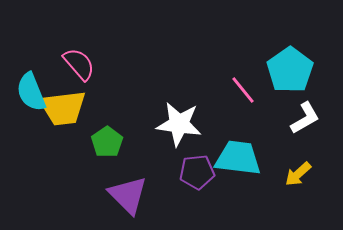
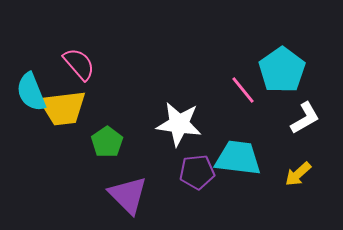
cyan pentagon: moved 8 px left
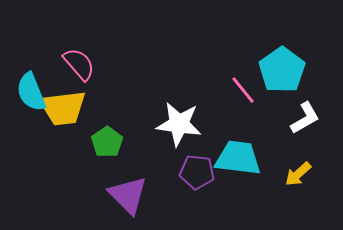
purple pentagon: rotated 12 degrees clockwise
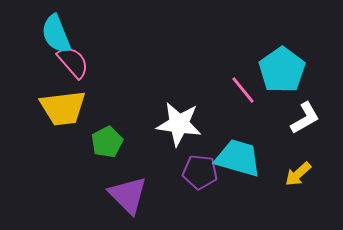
pink semicircle: moved 6 px left, 2 px up
cyan semicircle: moved 25 px right, 58 px up
green pentagon: rotated 8 degrees clockwise
cyan trapezoid: rotated 9 degrees clockwise
purple pentagon: moved 3 px right
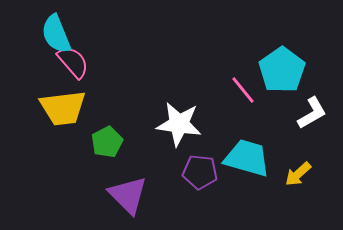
white L-shape: moved 7 px right, 5 px up
cyan trapezoid: moved 9 px right
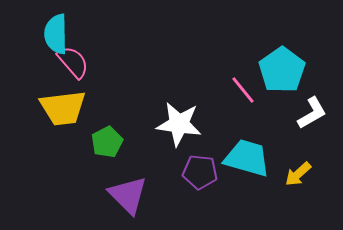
cyan semicircle: rotated 21 degrees clockwise
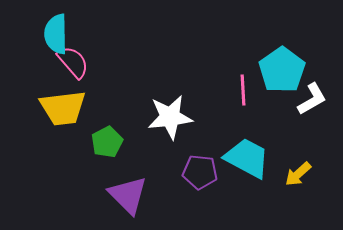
pink line: rotated 36 degrees clockwise
white L-shape: moved 14 px up
white star: moved 9 px left, 7 px up; rotated 15 degrees counterclockwise
cyan trapezoid: rotated 12 degrees clockwise
